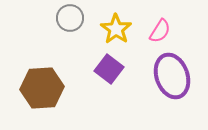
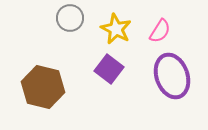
yellow star: rotated 8 degrees counterclockwise
brown hexagon: moved 1 px right, 1 px up; rotated 18 degrees clockwise
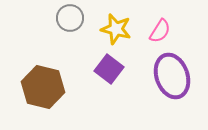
yellow star: rotated 12 degrees counterclockwise
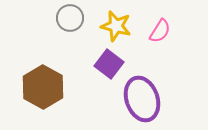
yellow star: moved 3 px up
purple square: moved 5 px up
purple ellipse: moved 30 px left, 23 px down
brown hexagon: rotated 15 degrees clockwise
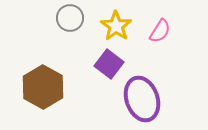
yellow star: rotated 20 degrees clockwise
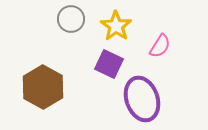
gray circle: moved 1 px right, 1 px down
pink semicircle: moved 15 px down
purple square: rotated 12 degrees counterclockwise
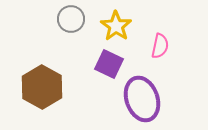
pink semicircle: rotated 20 degrees counterclockwise
brown hexagon: moved 1 px left
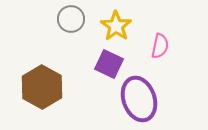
purple ellipse: moved 3 px left
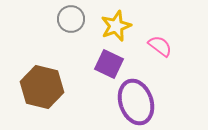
yellow star: rotated 16 degrees clockwise
pink semicircle: rotated 65 degrees counterclockwise
brown hexagon: rotated 15 degrees counterclockwise
purple ellipse: moved 3 px left, 3 px down
